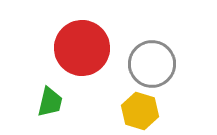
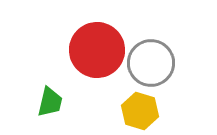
red circle: moved 15 px right, 2 px down
gray circle: moved 1 px left, 1 px up
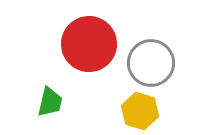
red circle: moved 8 px left, 6 px up
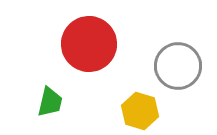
gray circle: moved 27 px right, 3 px down
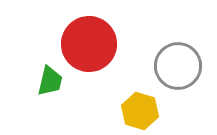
green trapezoid: moved 21 px up
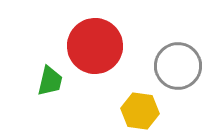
red circle: moved 6 px right, 2 px down
yellow hexagon: rotated 9 degrees counterclockwise
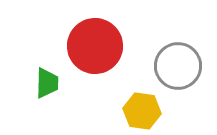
green trapezoid: moved 3 px left, 2 px down; rotated 12 degrees counterclockwise
yellow hexagon: moved 2 px right
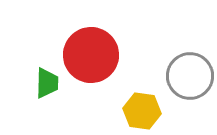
red circle: moved 4 px left, 9 px down
gray circle: moved 12 px right, 10 px down
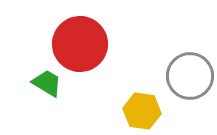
red circle: moved 11 px left, 11 px up
green trapezoid: rotated 60 degrees counterclockwise
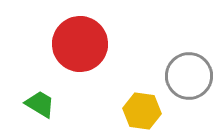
gray circle: moved 1 px left
green trapezoid: moved 7 px left, 21 px down
